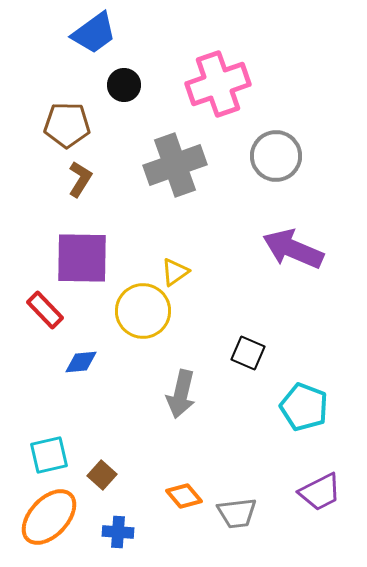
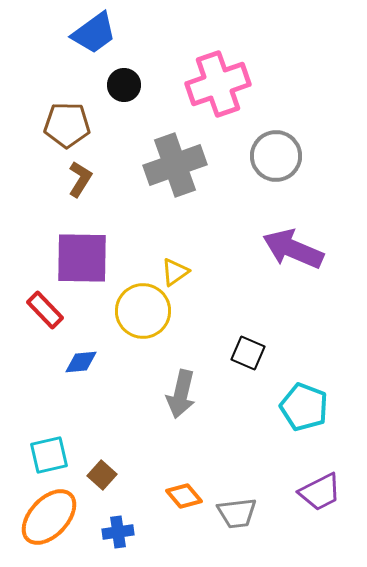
blue cross: rotated 12 degrees counterclockwise
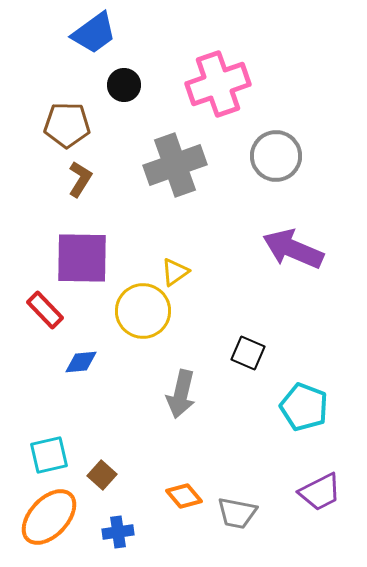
gray trapezoid: rotated 18 degrees clockwise
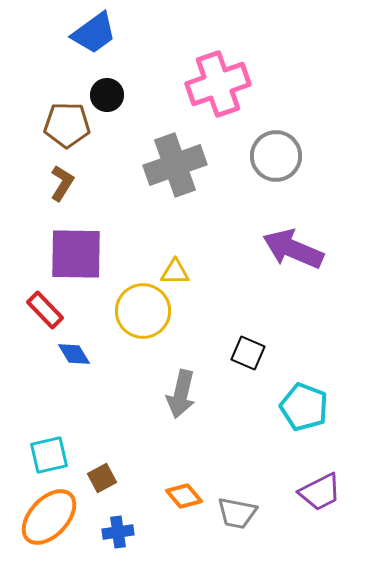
black circle: moved 17 px left, 10 px down
brown L-shape: moved 18 px left, 4 px down
purple square: moved 6 px left, 4 px up
yellow triangle: rotated 36 degrees clockwise
blue diamond: moved 7 px left, 8 px up; rotated 64 degrees clockwise
brown square: moved 3 px down; rotated 20 degrees clockwise
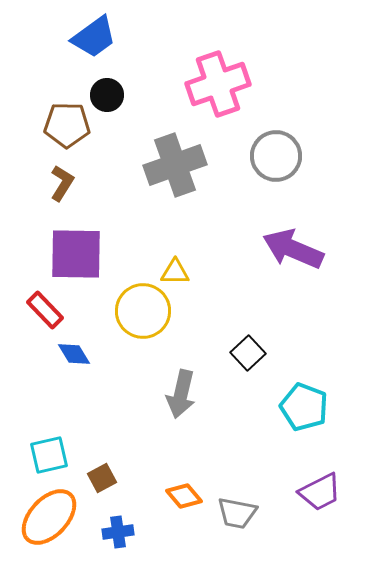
blue trapezoid: moved 4 px down
black square: rotated 24 degrees clockwise
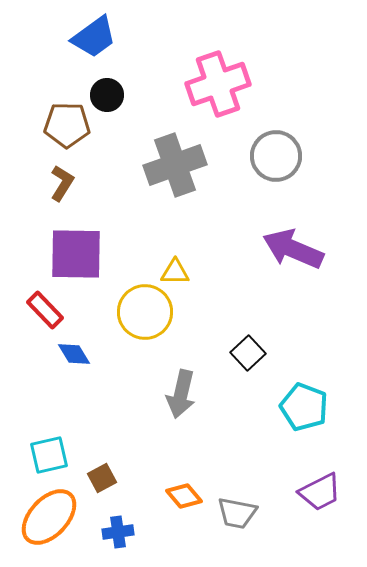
yellow circle: moved 2 px right, 1 px down
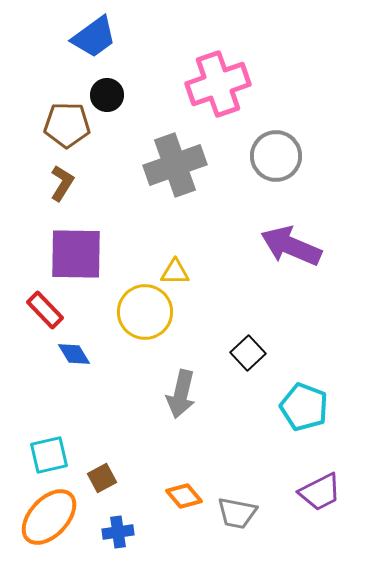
purple arrow: moved 2 px left, 3 px up
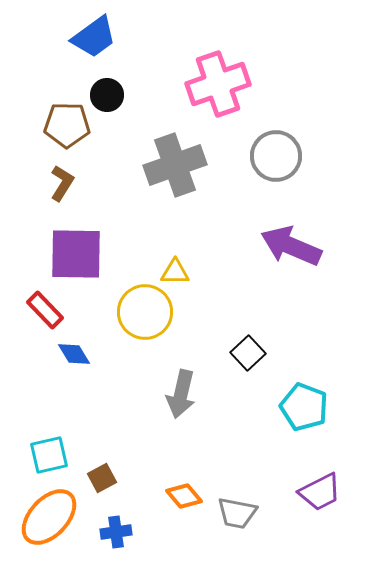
blue cross: moved 2 px left
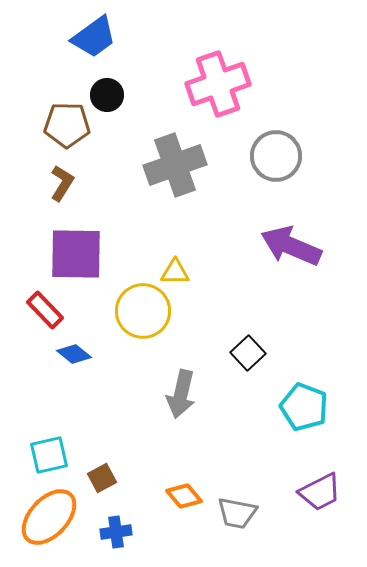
yellow circle: moved 2 px left, 1 px up
blue diamond: rotated 20 degrees counterclockwise
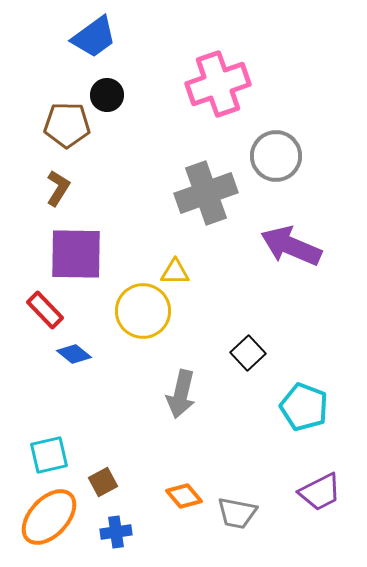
gray cross: moved 31 px right, 28 px down
brown L-shape: moved 4 px left, 5 px down
brown square: moved 1 px right, 4 px down
